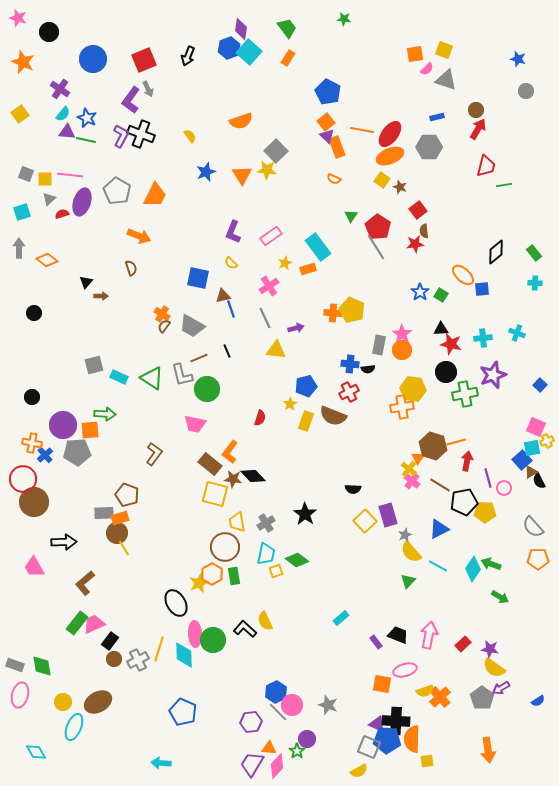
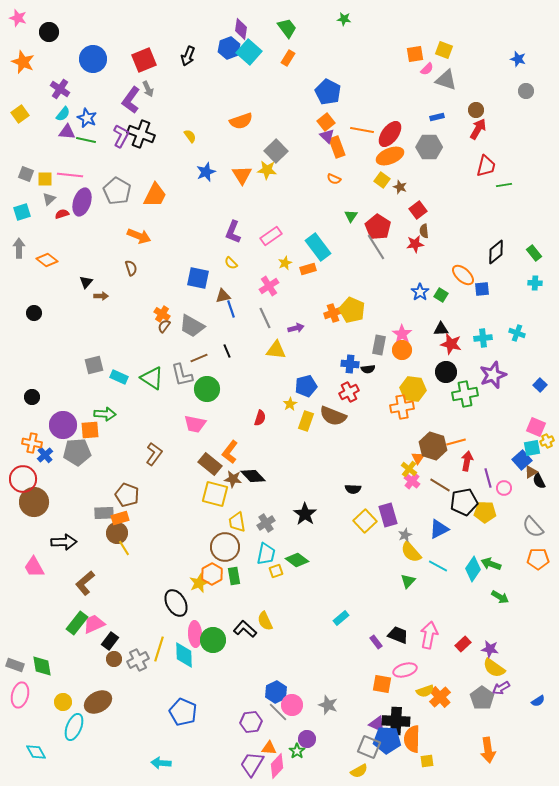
orange cross at (333, 313): rotated 24 degrees counterclockwise
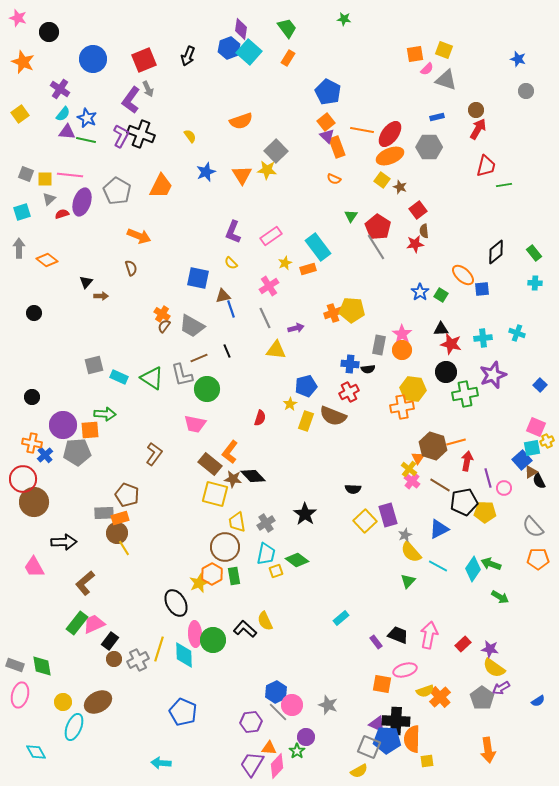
orange trapezoid at (155, 195): moved 6 px right, 9 px up
yellow pentagon at (352, 310): rotated 20 degrees counterclockwise
purple circle at (307, 739): moved 1 px left, 2 px up
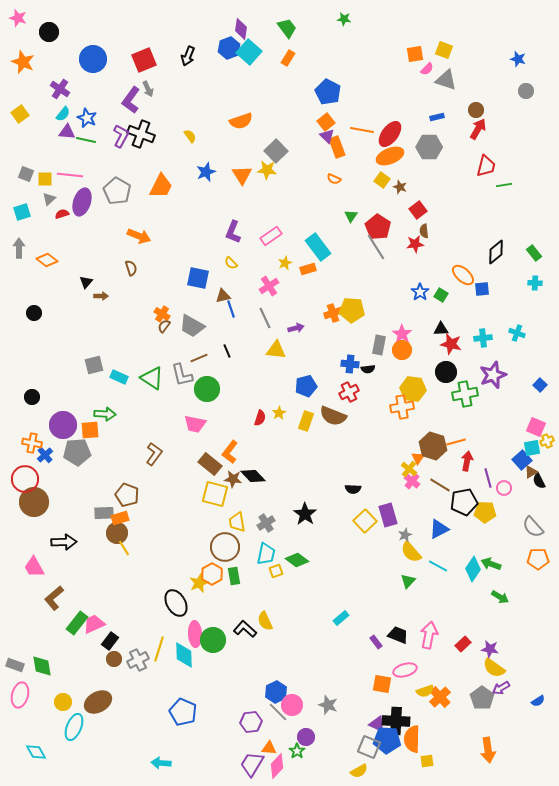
yellow star at (290, 404): moved 11 px left, 9 px down
red circle at (23, 479): moved 2 px right
brown L-shape at (85, 583): moved 31 px left, 15 px down
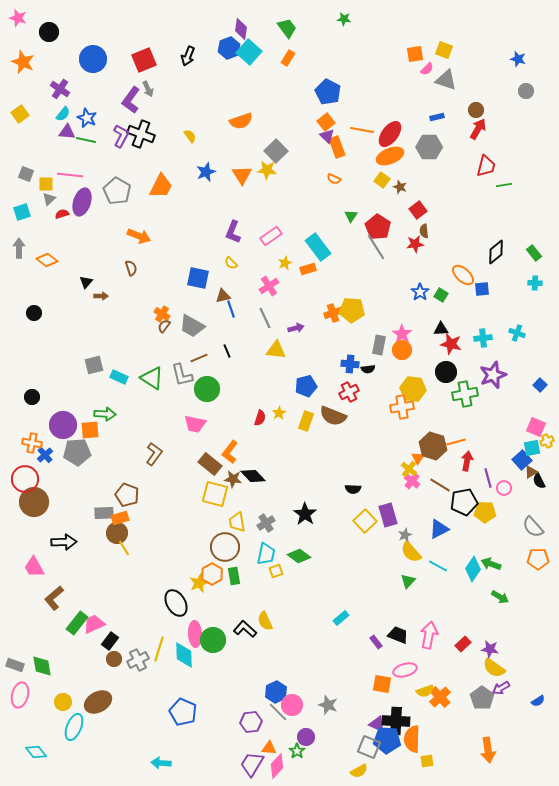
yellow square at (45, 179): moved 1 px right, 5 px down
green diamond at (297, 560): moved 2 px right, 4 px up
cyan diamond at (36, 752): rotated 10 degrees counterclockwise
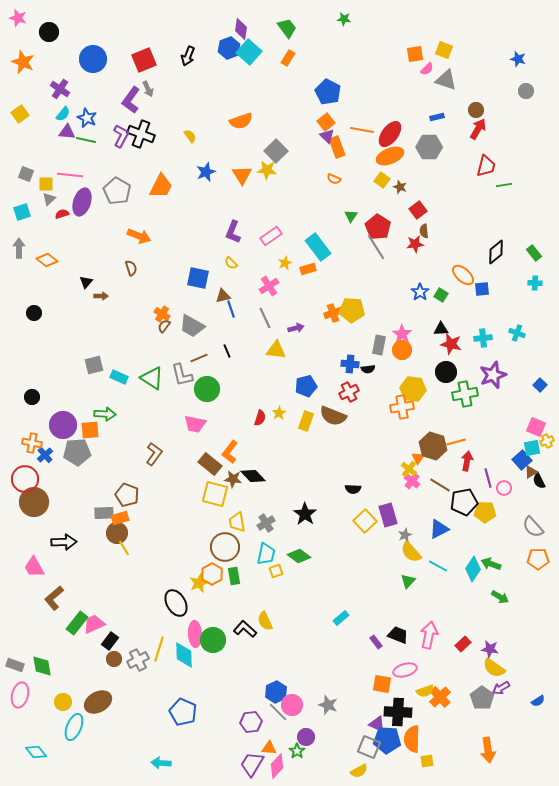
black cross at (396, 721): moved 2 px right, 9 px up
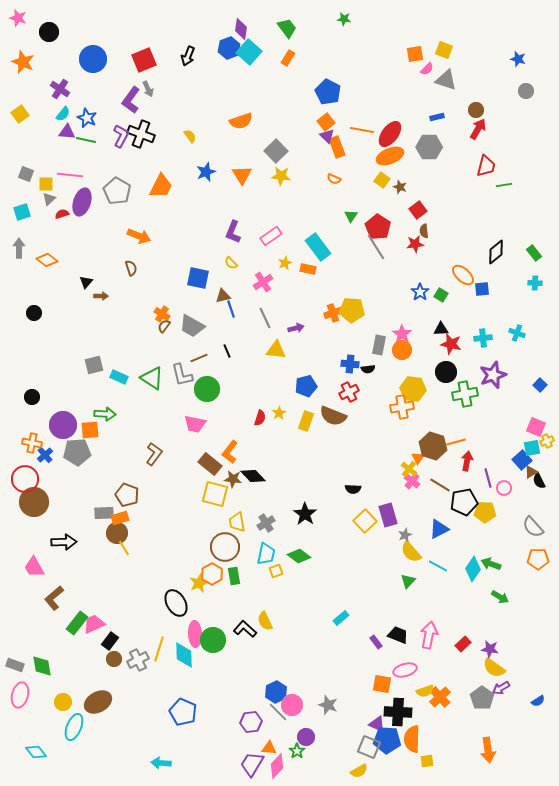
yellow star at (267, 170): moved 14 px right, 6 px down
orange rectangle at (308, 269): rotated 28 degrees clockwise
pink cross at (269, 286): moved 6 px left, 4 px up
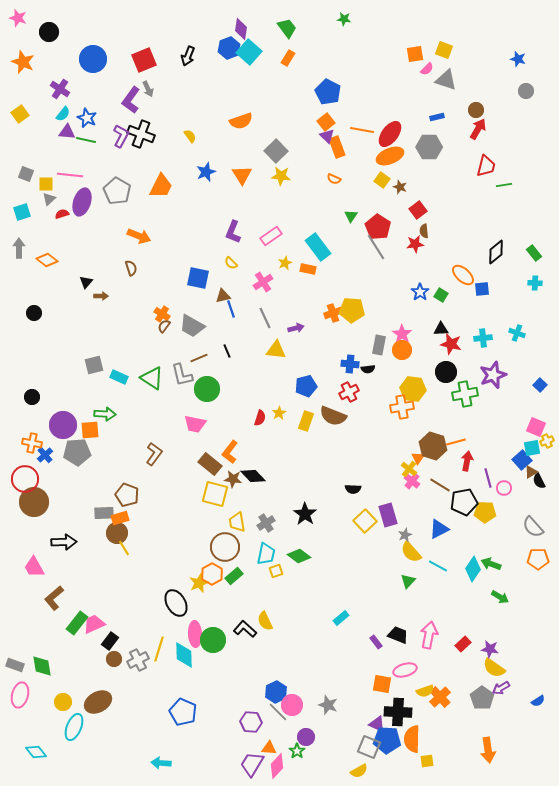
green rectangle at (234, 576): rotated 60 degrees clockwise
purple hexagon at (251, 722): rotated 10 degrees clockwise
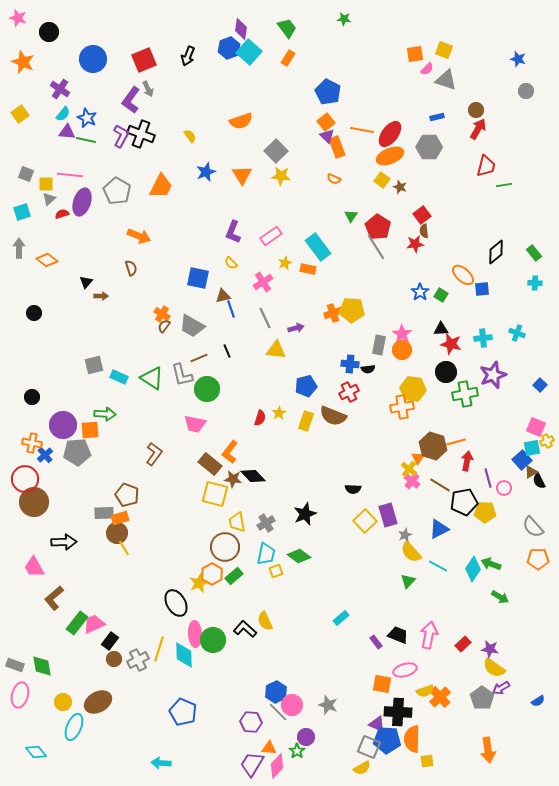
red square at (418, 210): moved 4 px right, 5 px down
black star at (305, 514): rotated 15 degrees clockwise
yellow semicircle at (359, 771): moved 3 px right, 3 px up
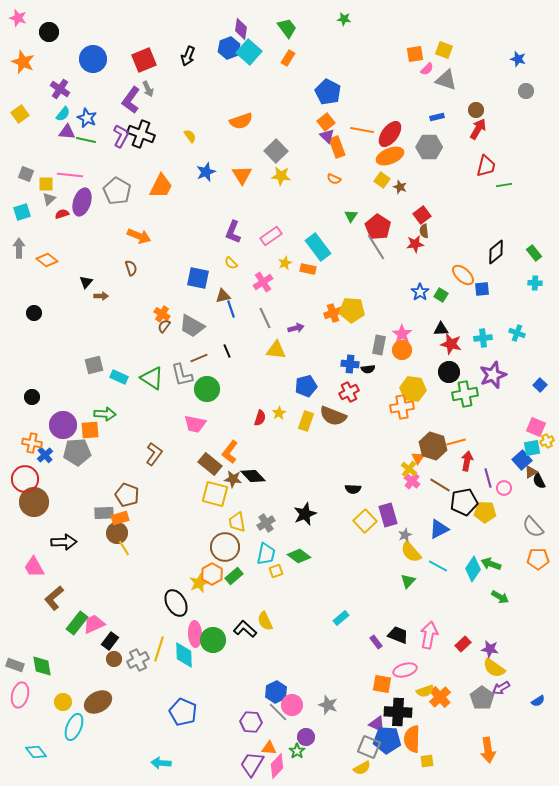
black circle at (446, 372): moved 3 px right
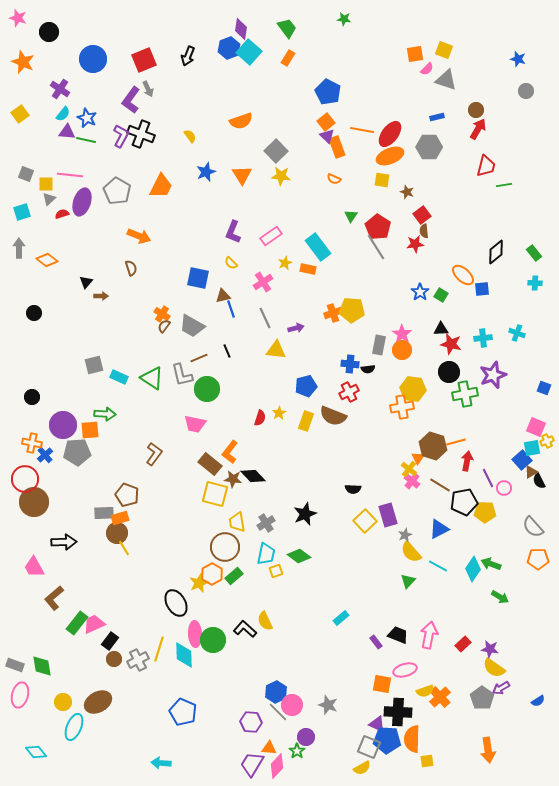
yellow square at (382, 180): rotated 28 degrees counterclockwise
brown star at (400, 187): moved 7 px right, 5 px down
blue square at (540, 385): moved 4 px right, 3 px down; rotated 24 degrees counterclockwise
purple line at (488, 478): rotated 12 degrees counterclockwise
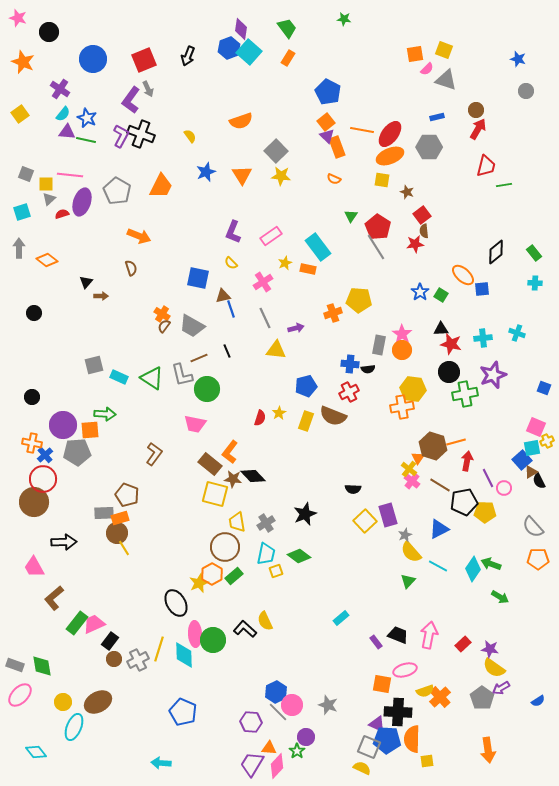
yellow pentagon at (352, 310): moved 7 px right, 10 px up
red circle at (25, 479): moved 18 px right
pink ellipse at (20, 695): rotated 30 degrees clockwise
yellow semicircle at (362, 768): rotated 126 degrees counterclockwise
